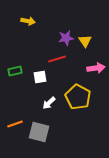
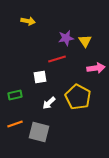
green rectangle: moved 24 px down
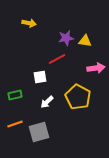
yellow arrow: moved 1 px right, 2 px down
yellow triangle: rotated 48 degrees counterclockwise
red line: rotated 12 degrees counterclockwise
white arrow: moved 2 px left, 1 px up
gray square: rotated 30 degrees counterclockwise
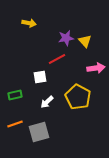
yellow triangle: rotated 40 degrees clockwise
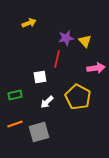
yellow arrow: rotated 32 degrees counterclockwise
red line: rotated 48 degrees counterclockwise
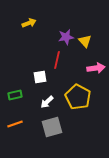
purple star: moved 1 px up
red line: moved 1 px down
gray square: moved 13 px right, 5 px up
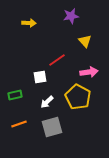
yellow arrow: rotated 24 degrees clockwise
purple star: moved 5 px right, 21 px up
red line: rotated 42 degrees clockwise
pink arrow: moved 7 px left, 4 px down
orange line: moved 4 px right
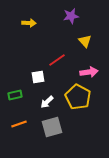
white square: moved 2 px left
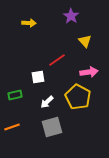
purple star: rotated 28 degrees counterclockwise
orange line: moved 7 px left, 3 px down
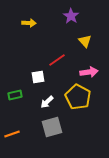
orange line: moved 7 px down
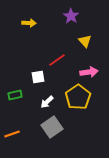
yellow pentagon: rotated 10 degrees clockwise
gray square: rotated 20 degrees counterclockwise
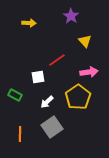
green rectangle: rotated 40 degrees clockwise
orange line: moved 8 px right; rotated 70 degrees counterclockwise
